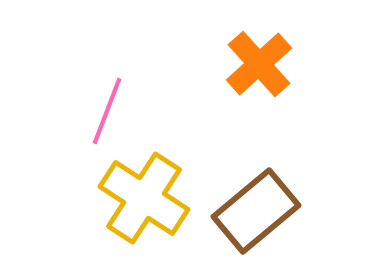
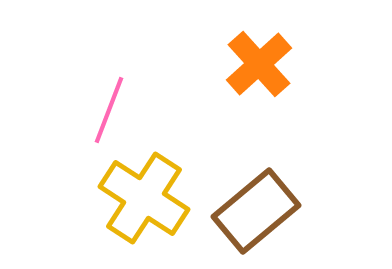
pink line: moved 2 px right, 1 px up
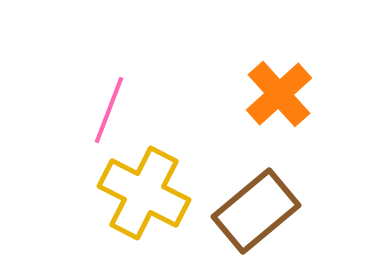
orange cross: moved 20 px right, 30 px down
yellow cross: moved 5 px up; rotated 6 degrees counterclockwise
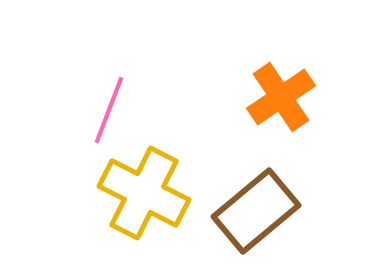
orange cross: moved 2 px right, 3 px down; rotated 8 degrees clockwise
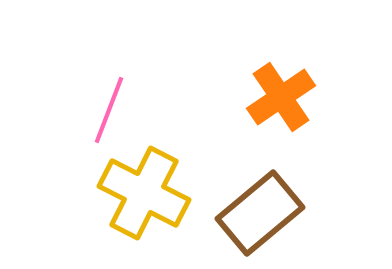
brown rectangle: moved 4 px right, 2 px down
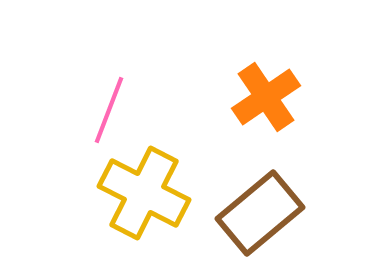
orange cross: moved 15 px left
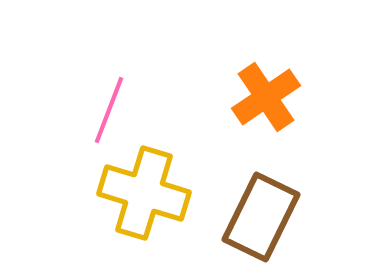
yellow cross: rotated 10 degrees counterclockwise
brown rectangle: moved 1 px right, 4 px down; rotated 24 degrees counterclockwise
